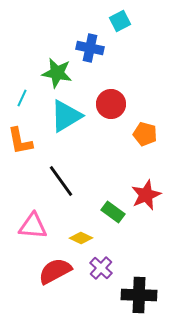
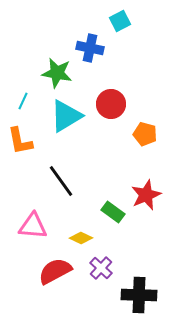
cyan line: moved 1 px right, 3 px down
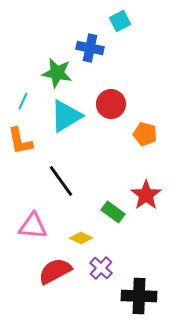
red star: rotated 12 degrees counterclockwise
black cross: moved 1 px down
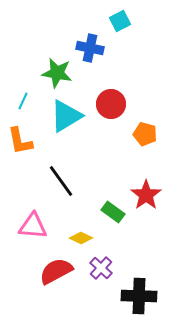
red semicircle: moved 1 px right
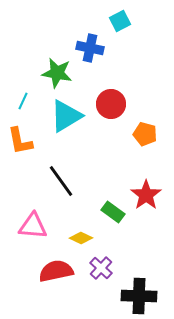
red semicircle: rotated 16 degrees clockwise
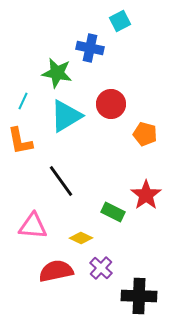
green rectangle: rotated 10 degrees counterclockwise
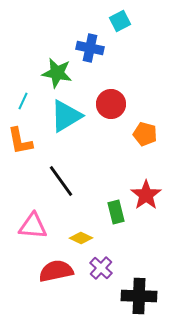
green rectangle: moved 3 px right; rotated 50 degrees clockwise
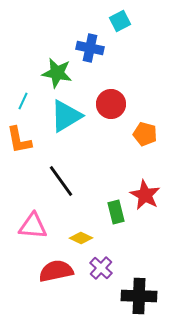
orange L-shape: moved 1 px left, 1 px up
red star: moved 1 px left; rotated 8 degrees counterclockwise
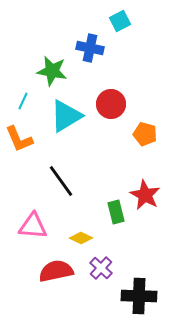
green star: moved 5 px left, 2 px up
orange L-shape: moved 1 px up; rotated 12 degrees counterclockwise
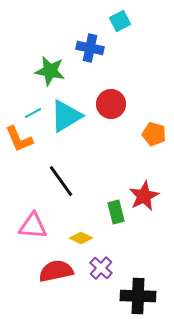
green star: moved 2 px left
cyan line: moved 10 px right, 12 px down; rotated 36 degrees clockwise
orange pentagon: moved 9 px right
red star: moved 1 px left, 1 px down; rotated 16 degrees clockwise
black cross: moved 1 px left
